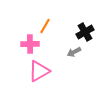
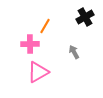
black cross: moved 15 px up
gray arrow: rotated 88 degrees clockwise
pink triangle: moved 1 px left, 1 px down
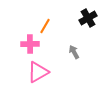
black cross: moved 3 px right, 1 px down
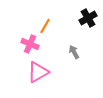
pink cross: rotated 24 degrees clockwise
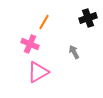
black cross: rotated 12 degrees clockwise
orange line: moved 1 px left, 4 px up
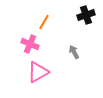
black cross: moved 2 px left, 3 px up
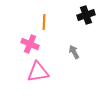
orange line: rotated 28 degrees counterclockwise
pink triangle: rotated 20 degrees clockwise
